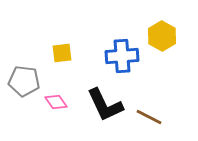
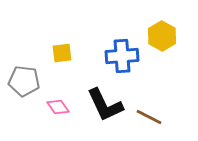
pink diamond: moved 2 px right, 5 px down
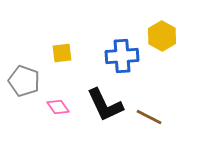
gray pentagon: rotated 12 degrees clockwise
